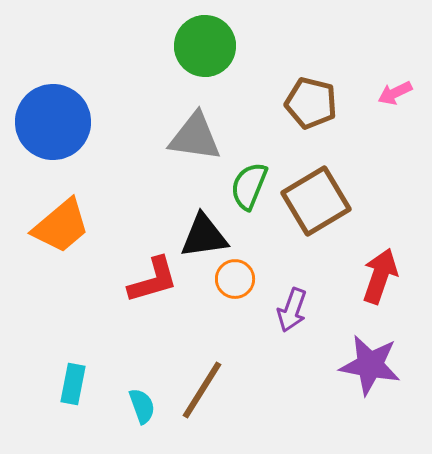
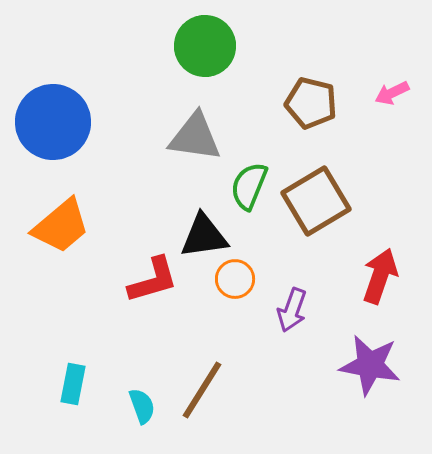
pink arrow: moved 3 px left
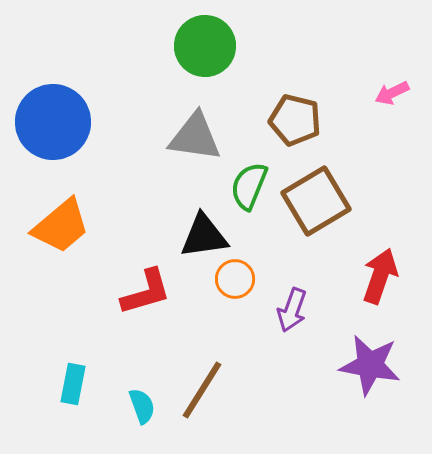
brown pentagon: moved 16 px left, 17 px down
red L-shape: moved 7 px left, 12 px down
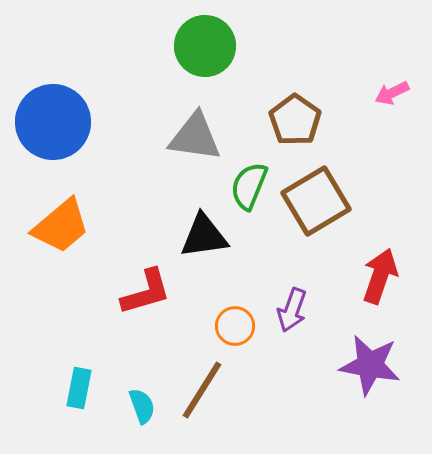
brown pentagon: rotated 21 degrees clockwise
orange circle: moved 47 px down
cyan rectangle: moved 6 px right, 4 px down
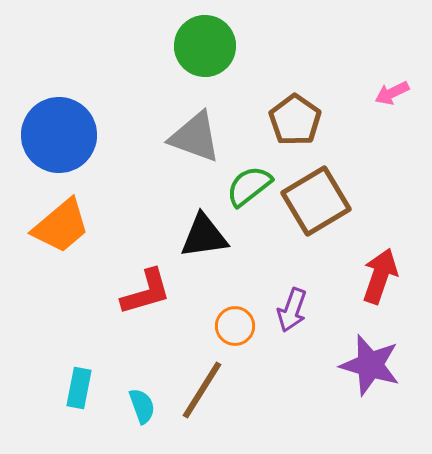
blue circle: moved 6 px right, 13 px down
gray triangle: rotated 12 degrees clockwise
green semicircle: rotated 30 degrees clockwise
purple star: rotated 6 degrees clockwise
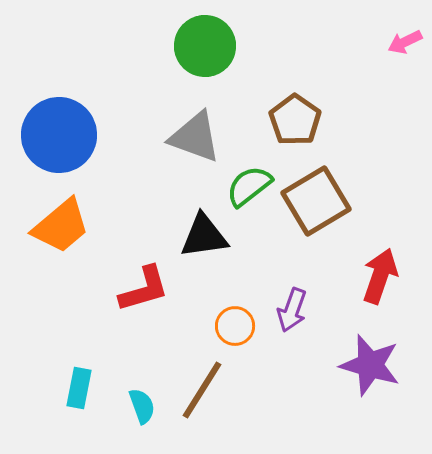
pink arrow: moved 13 px right, 51 px up
red L-shape: moved 2 px left, 3 px up
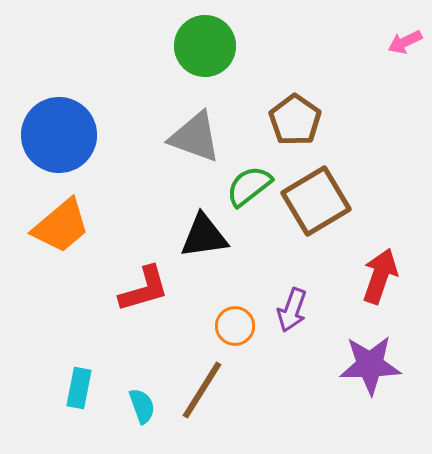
purple star: rotated 18 degrees counterclockwise
